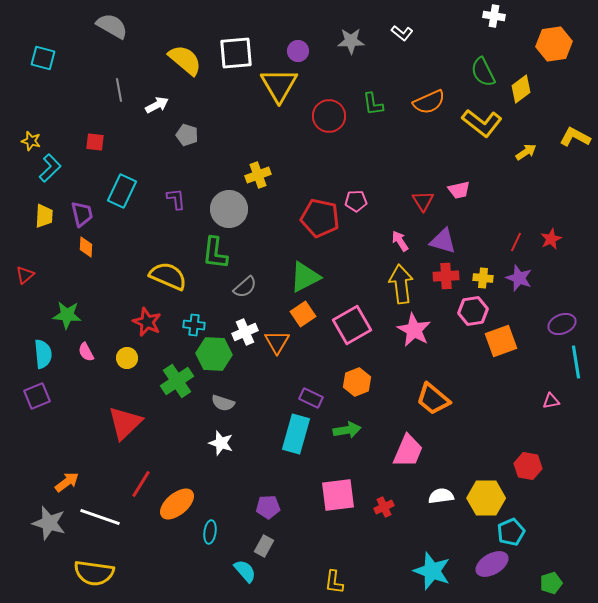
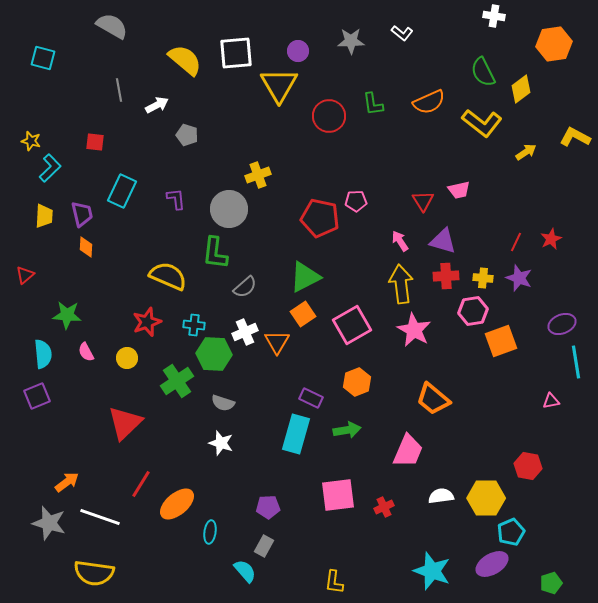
red star at (147, 322): rotated 28 degrees clockwise
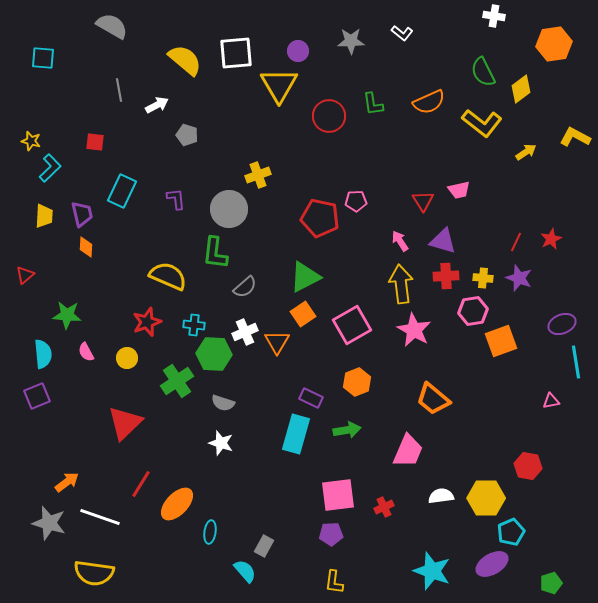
cyan square at (43, 58): rotated 10 degrees counterclockwise
orange ellipse at (177, 504): rotated 6 degrees counterclockwise
purple pentagon at (268, 507): moved 63 px right, 27 px down
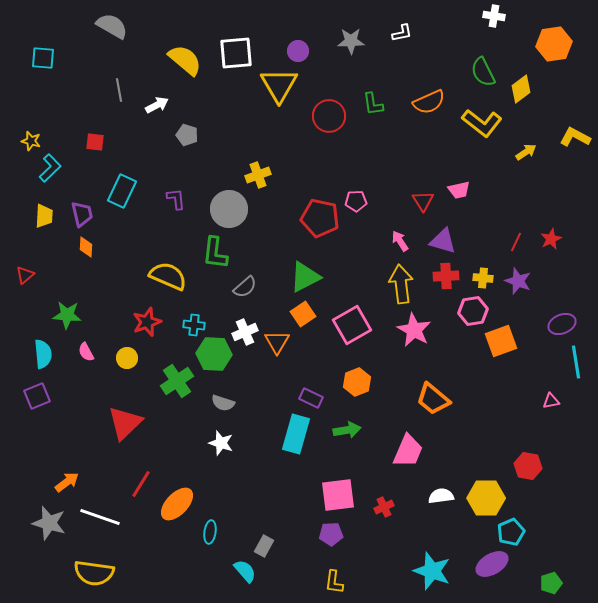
white L-shape at (402, 33): rotated 50 degrees counterclockwise
purple star at (519, 278): moved 1 px left, 3 px down
